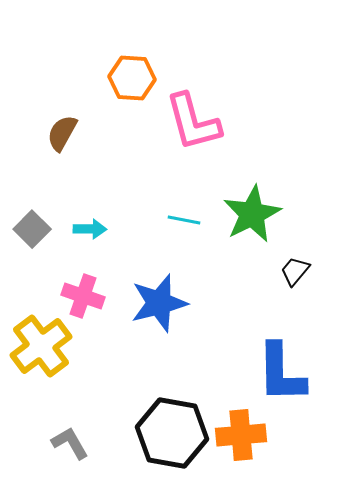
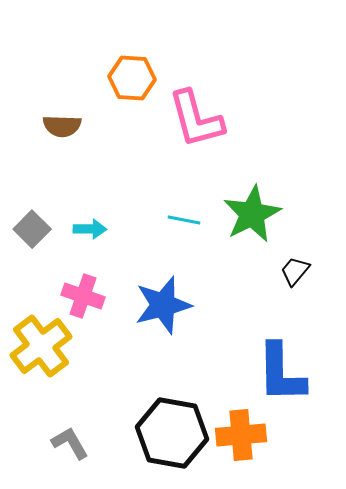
pink L-shape: moved 3 px right, 3 px up
brown semicircle: moved 7 px up; rotated 117 degrees counterclockwise
blue star: moved 4 px right, 2 px down
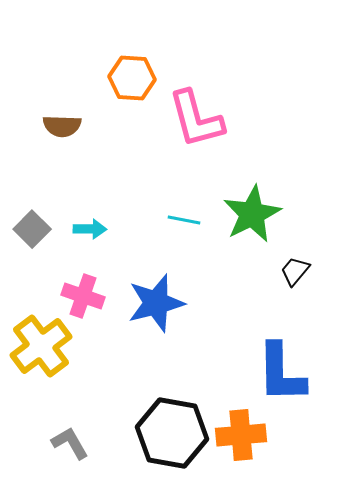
blue star: moved 7 px left, 2 px up
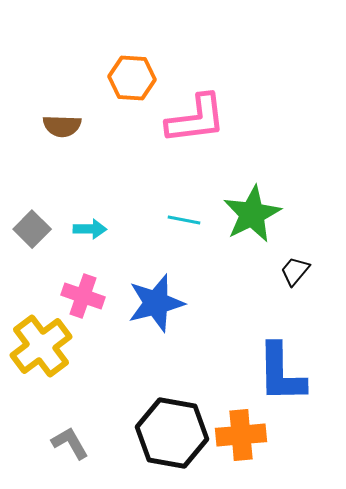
pink L-shape: rotated 82 degrees counterclockwise
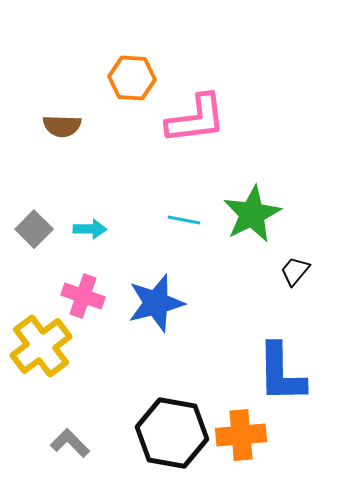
gray square: moved 2 px right
gray L-shape: rotated 15 degrees counterclockwise
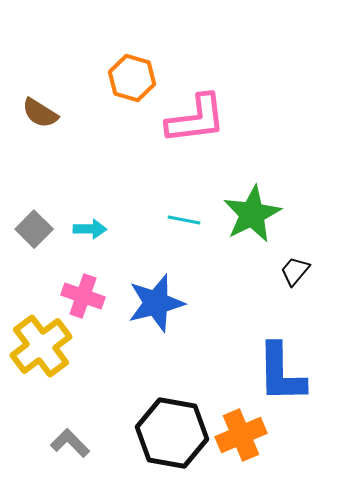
orange hexagon: rotated 12 degrees clockwise
brown semicircle: moved 22 px left, 13 px up; rotated 30 degrees clockwise
orange cross: rotated 18 degrees counterclockwise
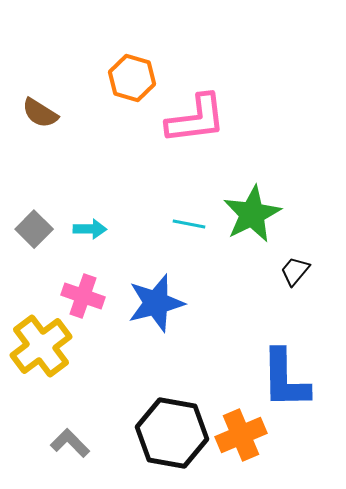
cyan line: moved 5 px right, 4 px down
blue L-shape: moved 4 px right, 6 px down
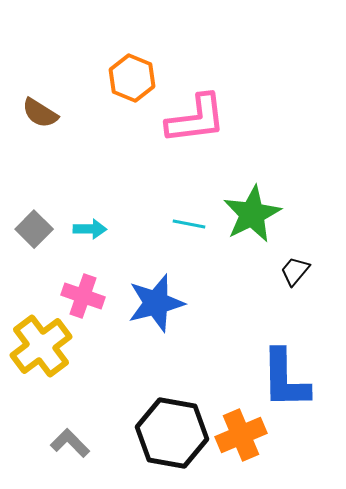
orange hexagon: rotated 6 degrees clockwise
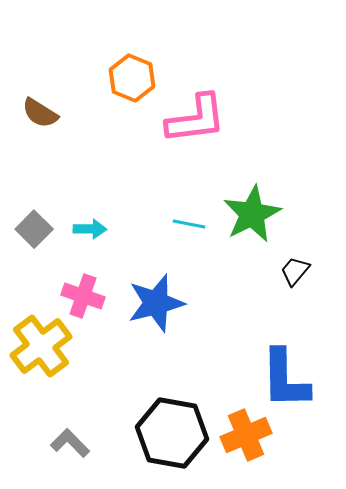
orange cross: moved 5 px right
